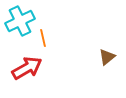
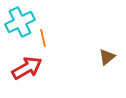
cyan cross: moved 1 px down
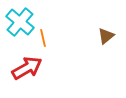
cyan cross: rotated 24 degrees counterclockwise
brown triangle: moved 1 px left, 21 px up
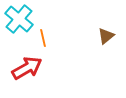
cyan cross: moved 1 px left, 3 px up
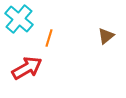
orange line: moved 6 px right; rotated 30 degrees clockwise
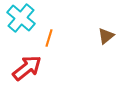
cyan cross: moved 2 px right, 1 px up
red arrow: rotated 8 degrees counterclockwise
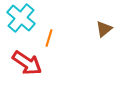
brown triangle: moved 2 px left, 7 px up
red arrow: moved 5 px up; rotated 72 degrees clockwise
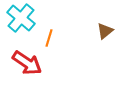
brown triangle: moved 1 px right, 2 px down
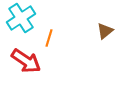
cyan cross: rotated 16 degrees clockwise
red arrow: moved 1 px left, 2 px up
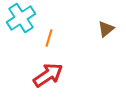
brown triangle: moved 1 px right, 2 px up
red arrow: moved 22 px right, 14 px down; rotated 68 degrees counterclockwise
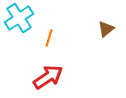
cyan cross: moved 2 px left
red arrow: moved 2 px down
